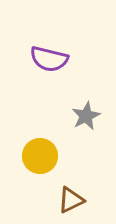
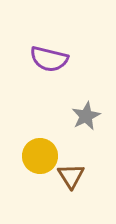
brown triangle: moved 24 px up; rotated 36 degrees counterclockwise
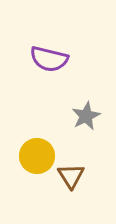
yellow circle: moved 3 px left
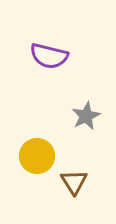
purple semicircle: moved 3 px up
brown triangle: moved 3 px right, 6 px down
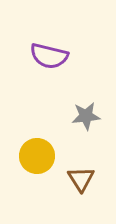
gray star: rotated 20 degrees clockwise
brown triangle: moved 7 px right, 3 px up
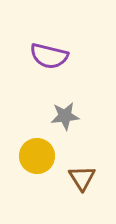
gray star: moved 21 px left
brown triangle: moved 1 px right, 1 px up
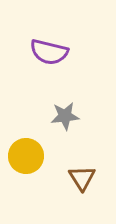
purple semicircle: moved 4 px up
yellow circle: moved 11 px left
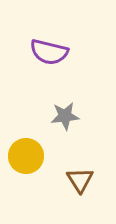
brown triangle: moved 2 px left, 2 px down
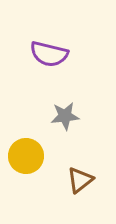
purple semicircle: moved 2 px down
brown triangle: rotated 24 degrees clockwise
